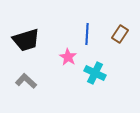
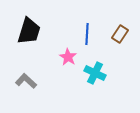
black trapezoid: moved 3 px right, 9 px up; rotated 56 degrees counterclockwise
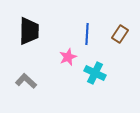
black trapezoid: rotated 16 degrees counterclockwise
pink star: rotated 18 degrees clockwise
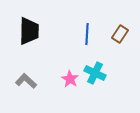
pink star: moved 2 px right, 22 px down; rotated 18 degrees counterclockwise
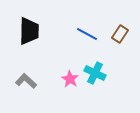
blue line: rotated 65 degrees counterclockwise
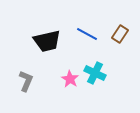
black trapezoid: moved 18 px right, 10 px down; rotated 76 degrees clockwise
gray L-shape: rotated 70 degrees clockwise
